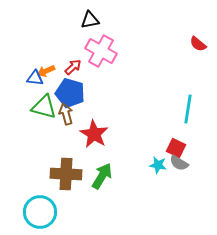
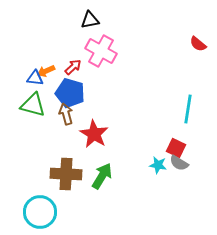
green triangle: moved 11 px left, 2 px up
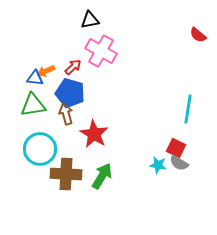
red semicircle: moved 9 px up
green triangle: rotated 24 degrees counterclockwise
cyan circle: moved 63 px up
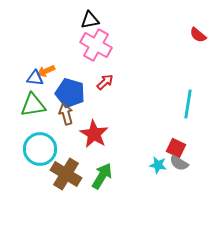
pink cross: moved 5 px left, 6 px up
red arrow: moved 32 px right, 15 px down
cyan line: moved 5 px up
brown cross: rotated 28 degrees clockwise
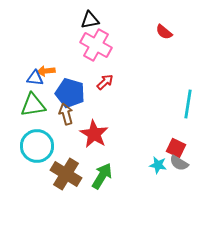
red semicircle: moved 34 px left, 3 px up
orange arrow: rotated 18 degrees clockwise
cyan circle: moved 3 px left, 3 px up
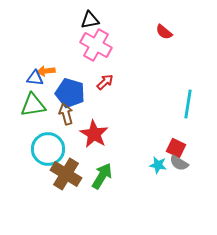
cyan circle: moved 11 px right, 3 px down
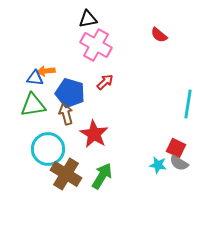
black triangle: moved 2 px left, 1 px up
red semicircle: moved 5 px left, 3 px down
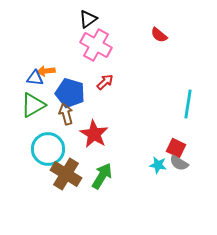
black triangle: rotated 24 degrees counterclockwise
green triangle: rotated 20 degrees counterclockwise
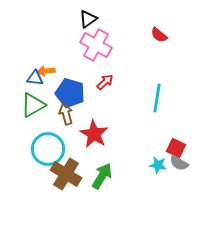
cyan line: moved 31 px left, 6 px up
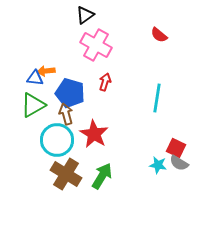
black triangle: moved 3 px left, 4 px up
red arrow: rotated 30 degrees counterclockwise
cyan circle: moved 9 px right, 9 px up
